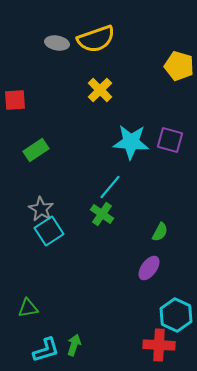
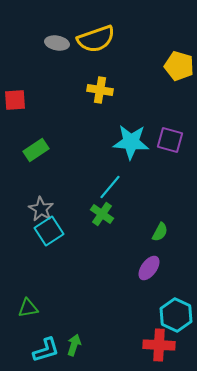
yellow cross: rotated 35 degrees counterclockwise
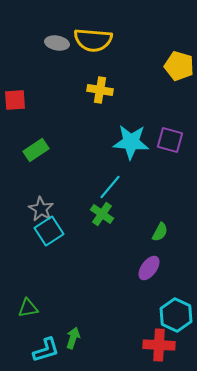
yellow semicircle: moved 3 px left, 1 px down; rotated 24 degrees clockwise
green arrow: moved 1 px left, 7 px up
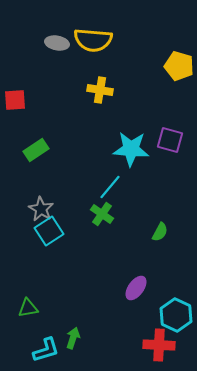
cyan star: moved 7 px down
purple ellipse: moved 13 px left, 20 px down
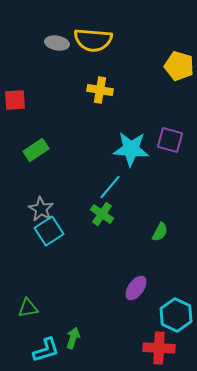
red cross: moved 3 px down
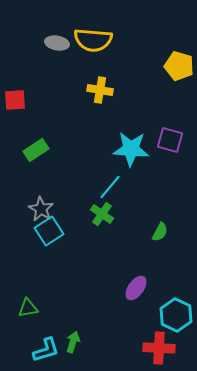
green arrow: moved 4 px down
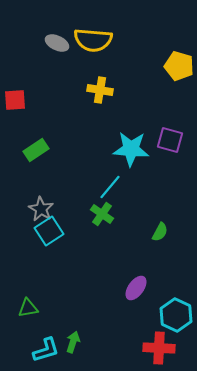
gray ellipse: rotated 15 degrees clockwise
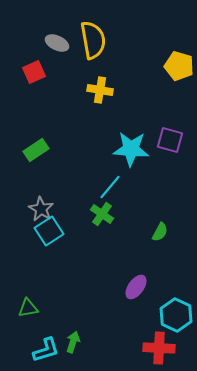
yellow semicircle: rotated 105 degrees counterclockwise
red square: moved 19 px right, 28 px up; rotated 20 degrees counterclockwise
purple ellipse: moved 1 px up
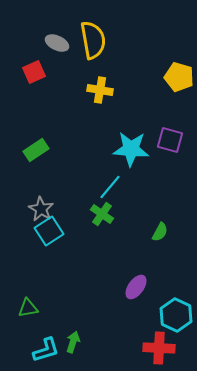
yellow pentagon: moved 11 px down
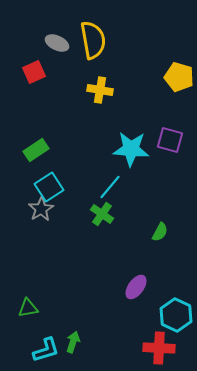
gray star: rotated 10 degrees clockwise
cyan square: moved 44 px up
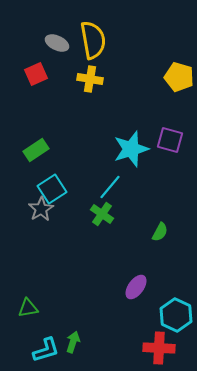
red square: moved 2 px right, 2 px down
yellow cross: moved 10 px left, 11 px up
cyan star: rotated 21 degrees counterclockwise
cyan square: moved 3 px right, 2 px down
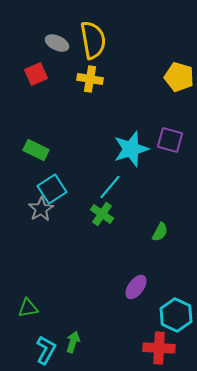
green rectangle: rotated 60 degrees clockwise
cyan L-shape: rotated 44 degrees counterclockwise
